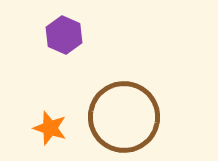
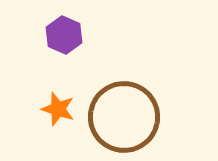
orange star: moved 8 px right, 19 px up
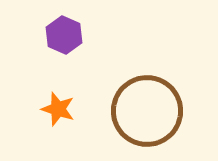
brown circle: moved 23 px right, 6 px up
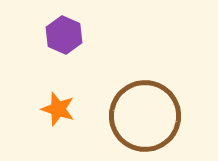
brown circle: moved 2 px left, 5 px down
